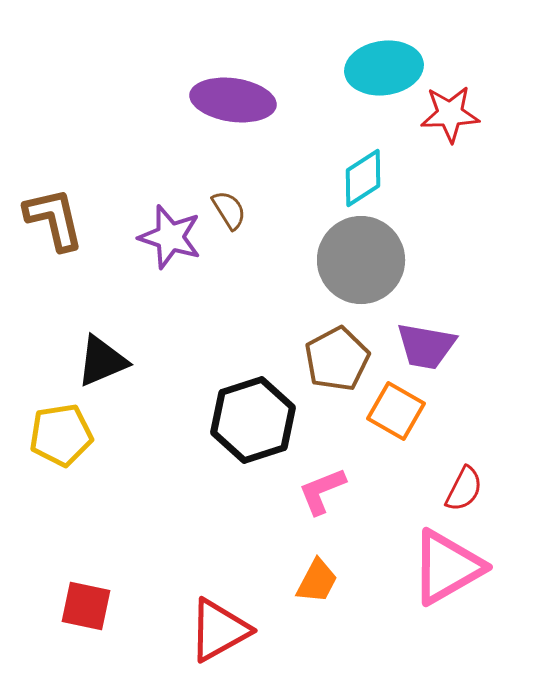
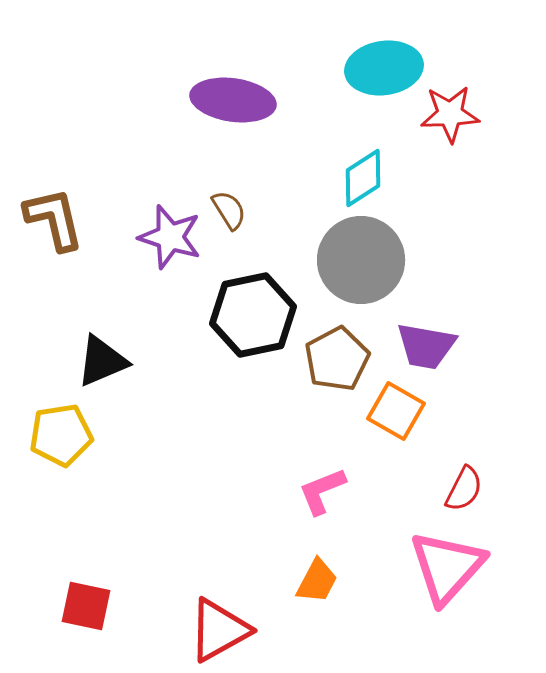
black hexagon: moved 105 px up; rotated 6 degrees clockwise
pink triangle: rotated 18 degrees counterclockwise
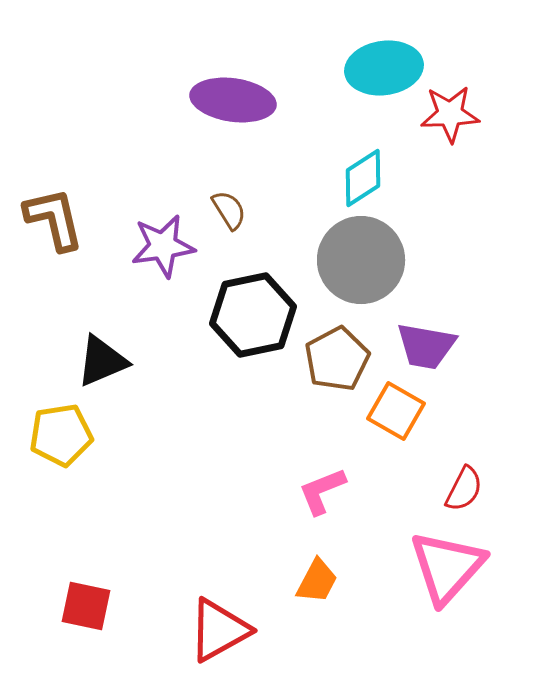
purple star: moved 7 px left, 9 px down; rotated 26 degrees counterclockwise
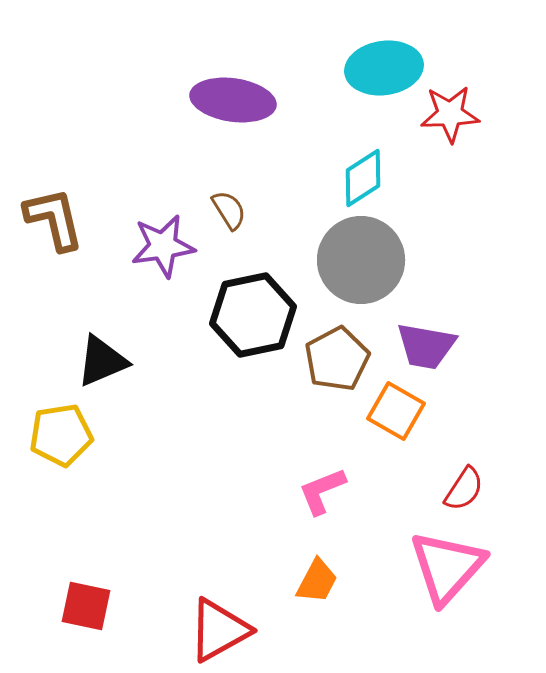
red semicircle: rotated 6 degrees clockwise
